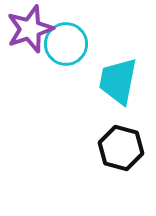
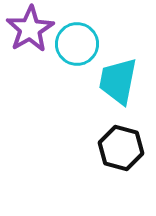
purple star: rotated 12 degrees counterclockwise
cyan circle: moved 11 px right
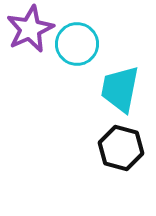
purple star: rotated 6 degrees clockwise
cyan trapezoid: moved 2 px right, 8 px down
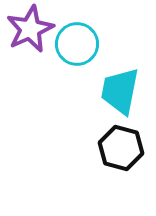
cyan trapezoid: moved 2 px down
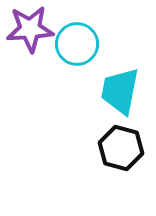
purple star: rotated 21 degrees clockwise
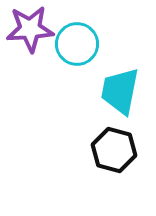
black hexagon: moved 7 px left, 2 px down
